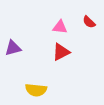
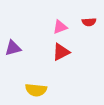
red semicircle: rotated 48 degrees counterclockwise
pink triangle: rotated 28 degrees counterclockwise
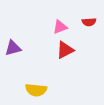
red triangle: moved 4 px right, 2 px up
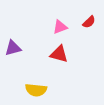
red semicircle: rotated 40 degrees counterclockwise
red triangle: moved 6 px left, 4 px down; rotated 42 degrees clockwise
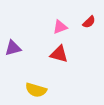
yellow semicircle: rotated 10 degrees clockwise
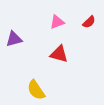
pink triangle: moved 3 px left, 5 px up
purple triangle: moved 1 px right, 9 px up
yellow semicircle: rotated 40 degrees clockwise
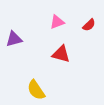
red semicircle: moved 3 px down
red triangle: moved 2 px right
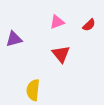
red triangle: rotated 36 degrees clockwise
yellow semicircle: moved 3 px left; rotated 40 degrees clockwise
